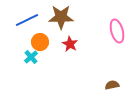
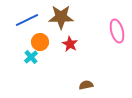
brown semicircle: moved 26 px left
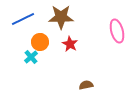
blue line: moved 4 px left, 1 px up
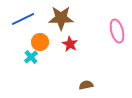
brown star: moved 1 px down
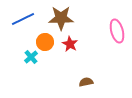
orange circle: moved 5 px right
brown semicircle: moved 3 px up
